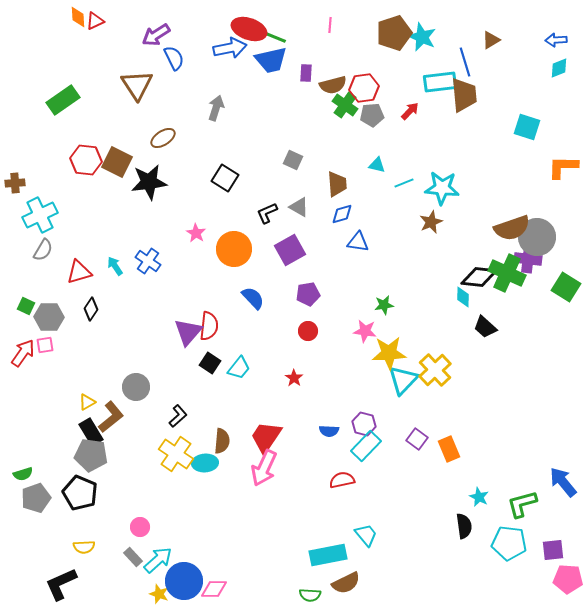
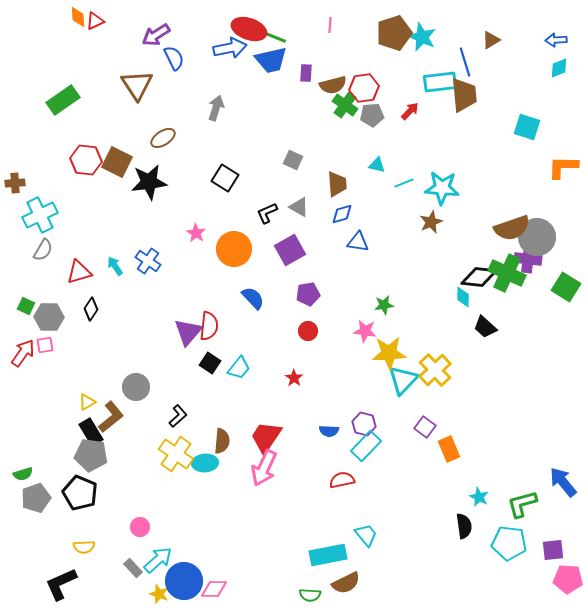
purple square at (417, 439): moved 8 px right, 12 px up
gray rectangle at (133, 557): moved 11 px down
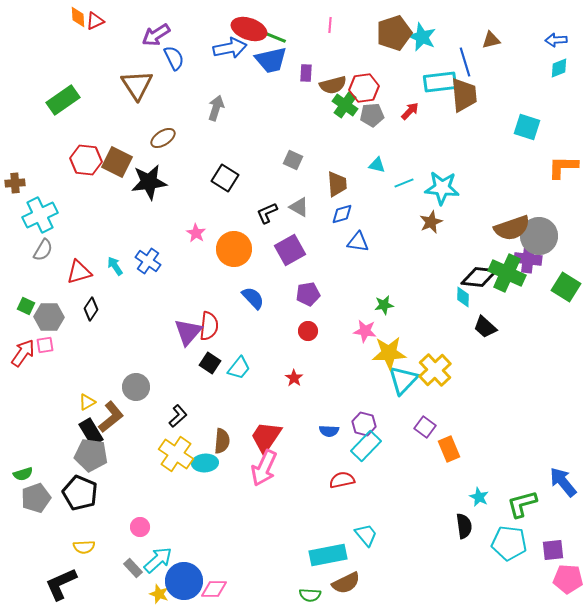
brown triangle at (491, 40): rotated 18 degrees clockwise
gray circle at (537, 237): moved 2 px right, 1 px up
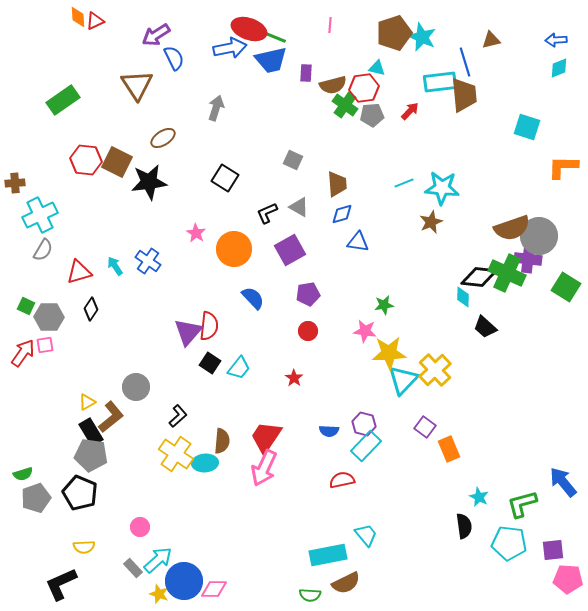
cyan triangle at (377, 165): moved 97 px up
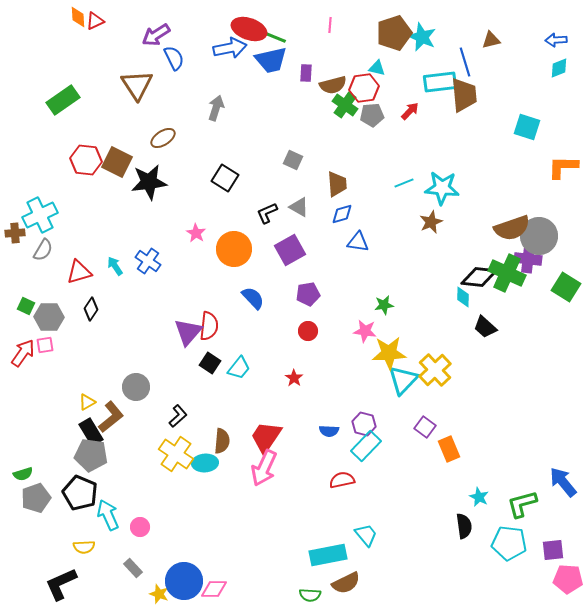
brown cross at (15, 183): moved 50 px down
cyan arrow at (158, 560): moved 50 px left, 45 px up; rotated 72 degrees counterclockwise
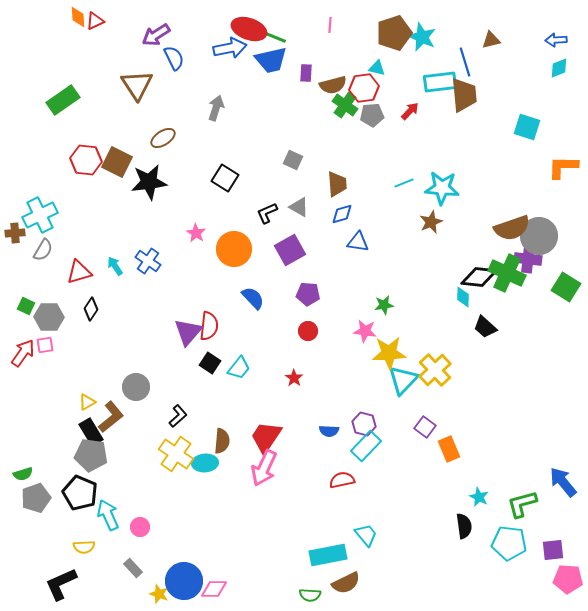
purple pentagon at (308, 294): rotated 15 degrees clockwise
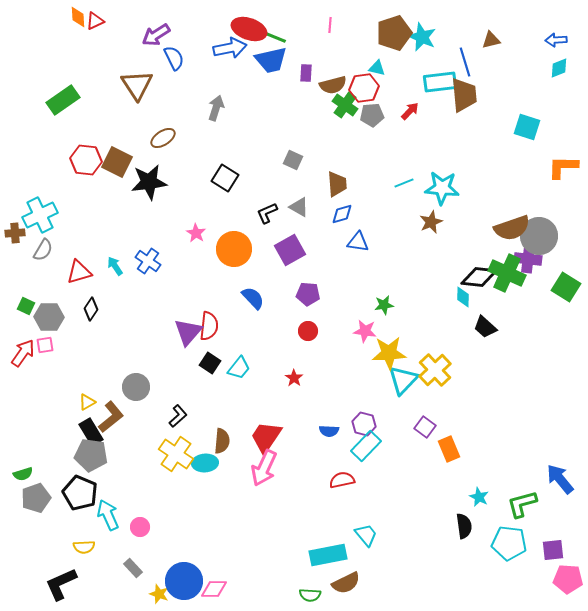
blue arrow at (563, 482): moved 3 px left, 3 px up
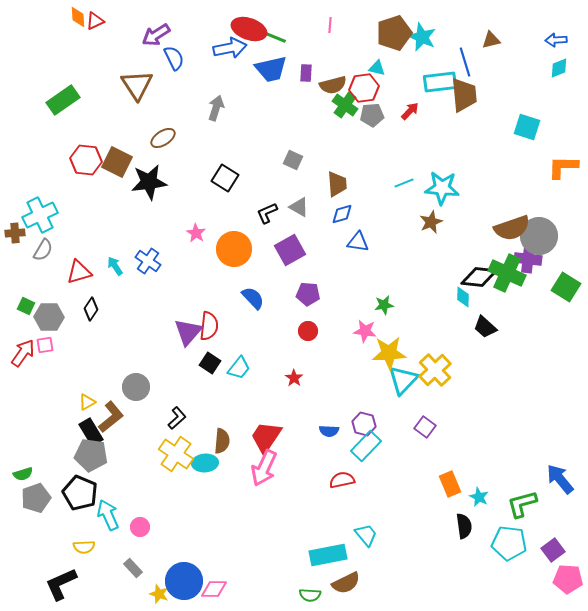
blue trapezoid at (271, 60): moved 9 px down
black L-shape at (178, 416): moved 1 px left, 2 px down
orange rectangle at (449, 449): moved 1 px right, 35 px down
purple square at (553, 550): rotated 30 degrees counterclockwise
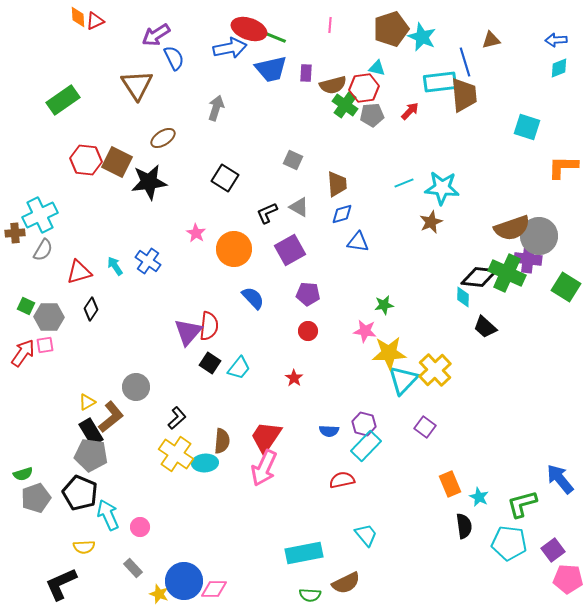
brown pentagon at (394, 33): moved 3 px left, 4 px up
cyan rectangle at (328, 555): moved 24 px left, 2 px up
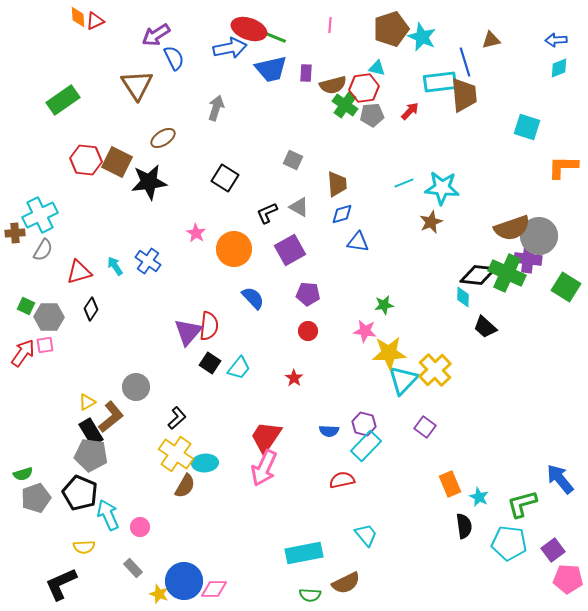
black diamond at (479, 277): moved 1 px left, 2 px up
brown semicircle at (222, 441): moved 37 px left, 45 px down; rotated 25 degrees clockwise
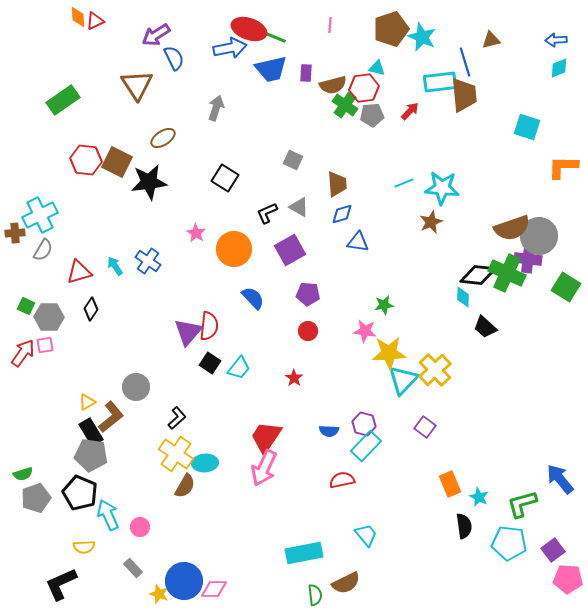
green semicircle at (310, 595): moved 5 px right; rotated 100 degrees counterclockwise
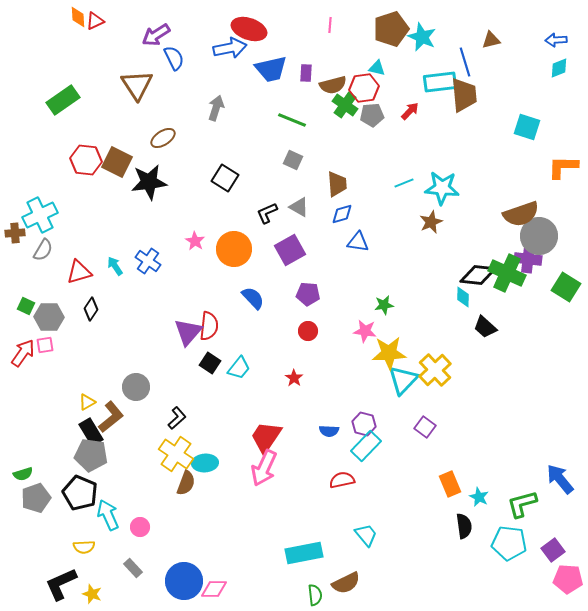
green line at (272, 36): moved 20 px right, 84 px down
brown semicircle at (512, 228): moved 9 px right, 14 px up
pink star at (196, 233): moved 1 px left, 8 px down
brown semicircle at (185, 486): moved 1 px right, 3 px up; rotated 10 degrees counterclockwise
yellow star at (159, 594): moved 67 px left
